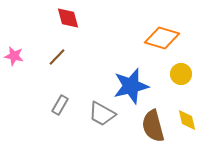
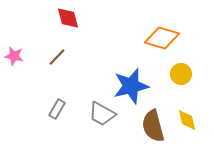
gray rectangle: moved 3 px left, 4 px down
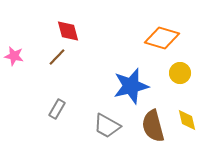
red diamond: moved 13 px down
yellow circle: moved 1 px left, 1 px up
gray trapezoid: moved 5 px right, 12 px down
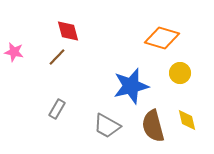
pink star: moved 4 px up
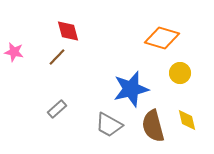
blue star: moved 3 px down
gray rectangle: rotated 18 degrees clockwise
gray trapezoid: moved 2 px right, 1 px up
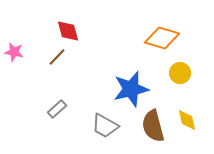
gray trapezoid: moved 4 px left, 1 px down
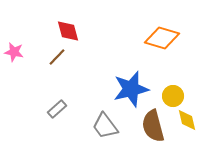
yellow circle: moved 7 px left, 23 px down
gray trapezoid: rotated 24 degrees clockwise
